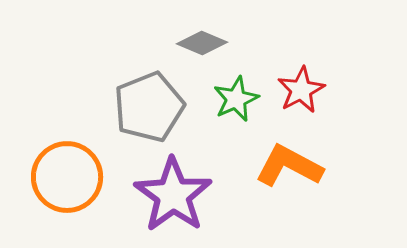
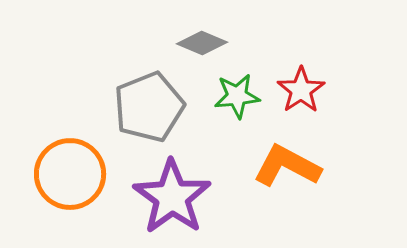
red star: rotated 6 degrees counterclockwise
green star: moved 1 px right, 3 px up; rotated 18 degrees clockwise
orange L-shape: moved 2 px left
orange circle: moved 3 px right, 3 px up
purple star: moved 1 px left, 2 px down
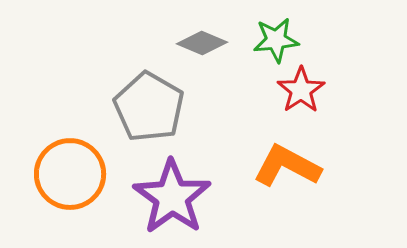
green star: moved 39 px right, 56 px up
gray pentagon: rotated 20 degrees counterclockwise
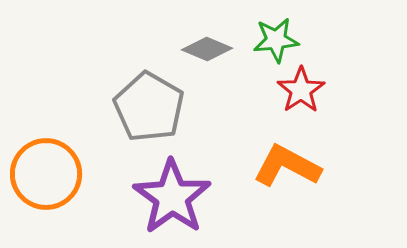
gray diamond: moved 5 px right, 6 px down
orange circle: moved 24 px left
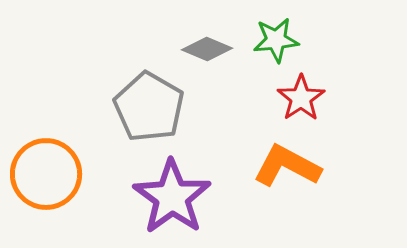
red star: moved 8 px down
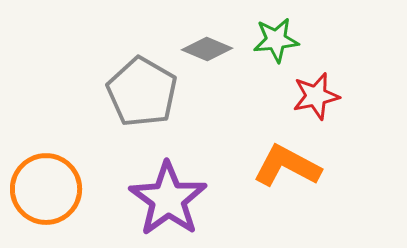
red star: moved 15 px right, 2 px up; rotated 21 degrees clockwise
gray pentagon: moved 7 px left, 15 px up
orange circle: moved 15 px down
purple star: moved 4 px left, 2 px down
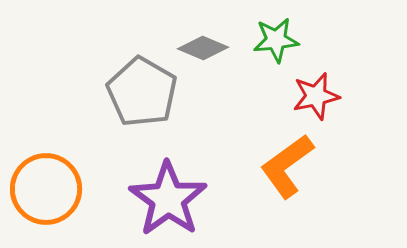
gray diamond: moved 4 px left, 1 px up
orange L-shape: rotated 64 degrees counterclockwise
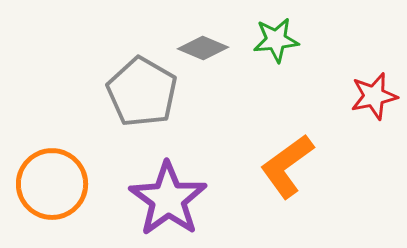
red star: moved 58 px right
orange circle: moved 6 px right, 5 px up
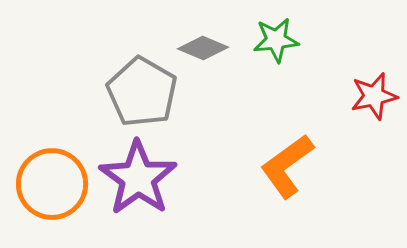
purple star: moved 30 px left, 21 px up
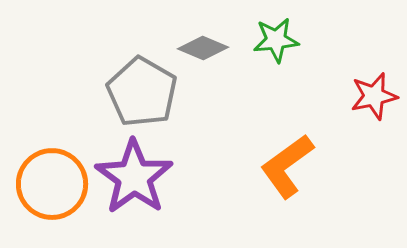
purple star: moved 4 px left, 1 px up
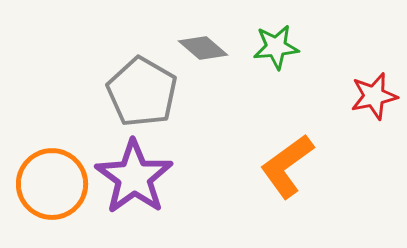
green star: moved 7 px down
gray diamond: rotated 18 degrees clockwise
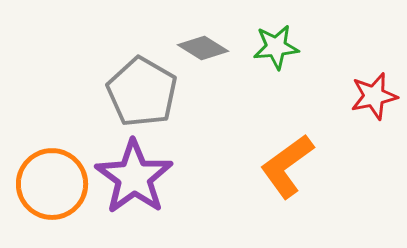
gray diamond: rotated 9 degrees counterclockwise
